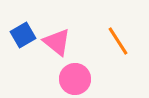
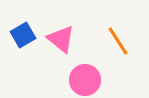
pink triangle: moved 4 px right, 3 px up
pink circle: moved 10 px right, 1 px down
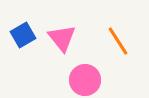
pink triangle: moved 1 px right, 1 px up; rotated 12 degrees clockwise
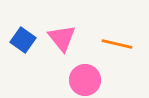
blue square: moved 5 px down; rotated 25 degrees counterclockwise
orange line: moved 1 px left, 3 px down; rotated 44 degrees counterclockwise
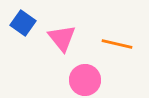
blue square: moved 17 px up
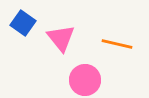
pink triangle: moved 1 px left
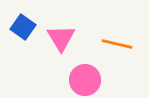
blue square: moved 4 px down
pink triangle: rotated 8 degrees clockwise
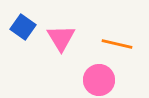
pink circle: moved 14 px right
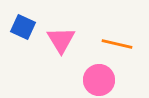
blue square: rotated 10 degrees counterclockwise
pink triangle: moved 2 px down
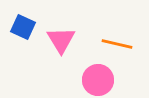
pink circle: moved 1 px left
